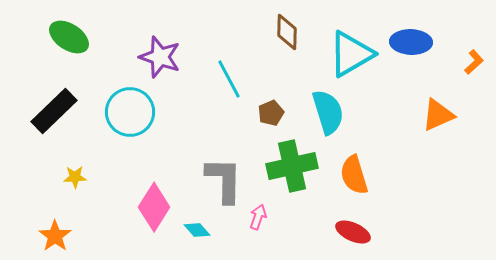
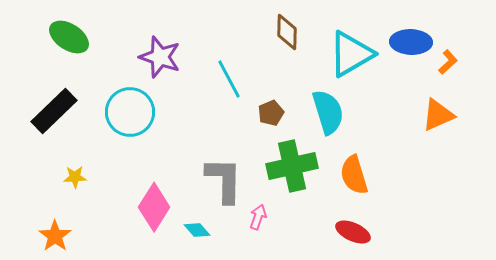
orange L-shape: moved 26 px left
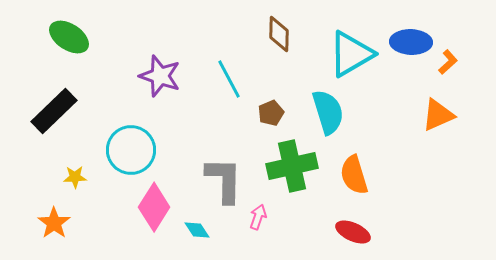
brown diamond: moved 8 px left, 2 px down
purple star: moved 19 px down
cyan circle: moved 1 px right, 38 px down
cyan diamond: rotated 8 degrees clockwise
orange star: moved 1 px left, 13 px up
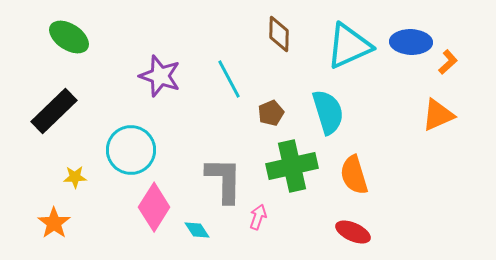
cyan triangle: moved 2 px left, 8 px up; rotated 6 degrees clockwise
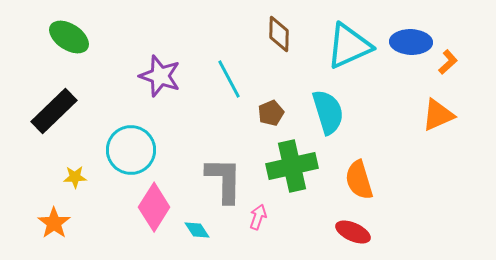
orange semicircle: moved 5 px right, 5 px down
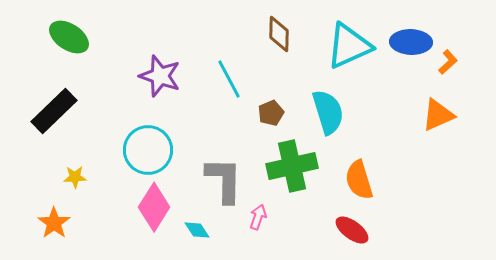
cyan circle: moved 17 px right
red ellipse: moved 1 px left, 2 px up; rotated 12 degrees clockwise
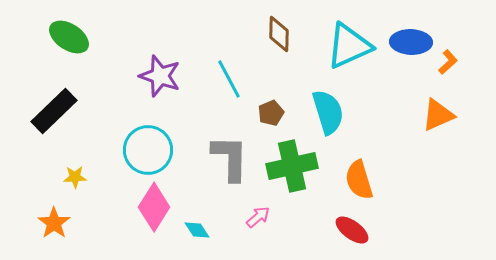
gray L-shape: moved 6 px right, 22 px up
pink arrow: rotated 30 degrees clockwise
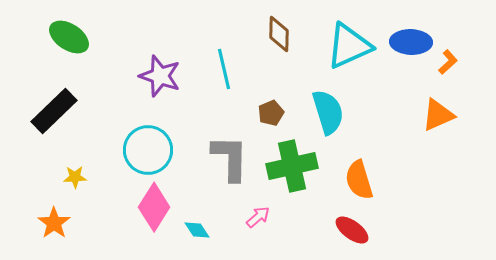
cyan line: moved 5 px left, 10 px up; rotated 15 degrees clockwise
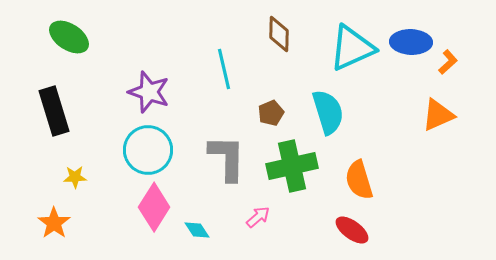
cyan triangle: moved 3 px right, 2 px down
purple star: moved 11 px left, 16 px down
black rectangle: rotated 63 degrees counterclockwise
gray L-shape: moved 3 px left
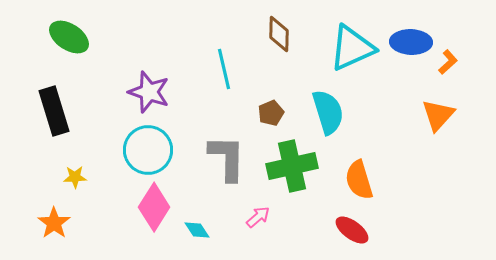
orange triangle: rotated 24 degrees counterclockwise
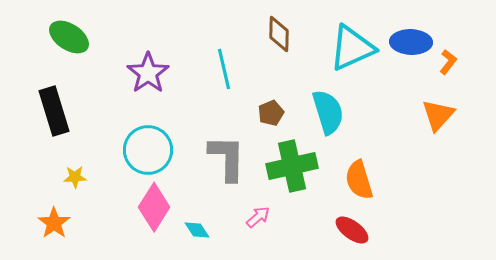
orange L-shape: rotated 10 degrees counterclockwise
purple star: moved 1 px left, 19 px up; rotated 18 degrees clockwise
